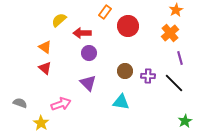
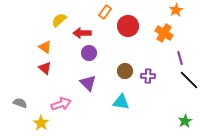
orange cross: moved 6 px left; rotated 18 degrees counterclockwise
black line: moved 15 px right, 3 px up
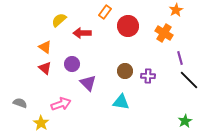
purple circle: moved 17 px left, 11 px down
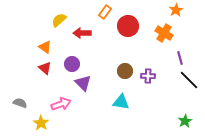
purple triangle: moved 5 px left
